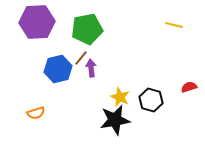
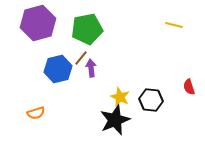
purple hexagon: moved 1 px right, 1 px down; rotated 12 degrees counterclockwise
red semicircle: rotated 91 degrees counterclockwise
black hexagon: rotated 10 degrees counterclockwise
black star: rotated 12 degrees counterclockwise
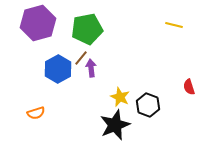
blue hexagon: rotated 16 degrees counterclockwise
black hexagon: moved 3 px left, 5 px down; rotated 15 degrees clockwise
black star: moved 5 px down
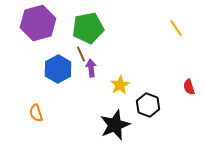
yellow line: moved 2 px right, 3 px down; rotated 42 degrees clockwise
green pentagon: moved 1 px right, 1 px up
brown line: moved 4 px up; rotated 63 degrees counterclockwise
yellow star: moved 12 px up; rotated 18 degrees clockwise
orange semicircle: rotated 90 degrees clockwise
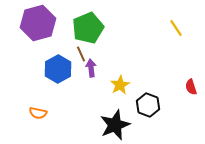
green pentagon: rotated 12 degrees counterclockwise
red semicircle: moved 2 px right
orange semicircle: moved 2 px right; rotated 60 degrees counterclockwise
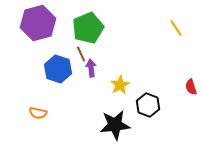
blue hexagon: rotated 12 degrees counterclockwise
black star: rotated 16 degrees clockwise
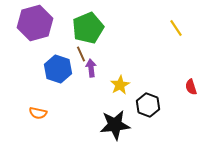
purple hexagon: moved 3 px left
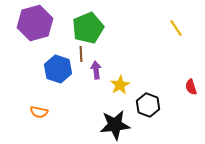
brown line: rotated 21 degrees clockwise
purple arrow: moved 5 px right, 2 px down
orange semicircle: moved 1 px right, 1 px up
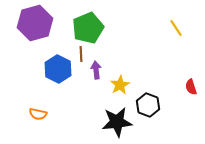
blue hexagon: rotated 8 degrees clockwise
orange semicircle: moved 1 px left, 2 px down
black star: moved 2 px right, 3 px up
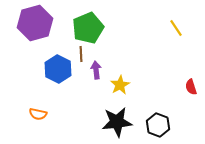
black hexagon: moved 10 px right, 20 px down
